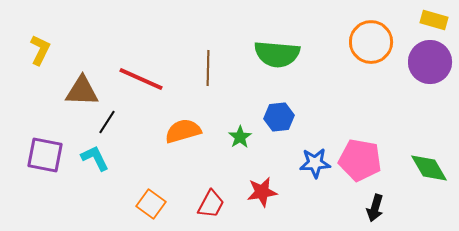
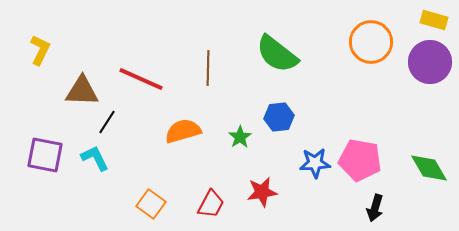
green semicircle: rotated 33 degrees clockwise
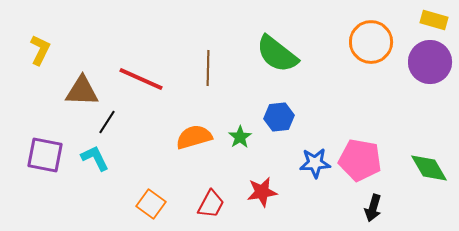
orange semicircle: moved 11 px right, 6 px down
black arrow: moved 2 px left
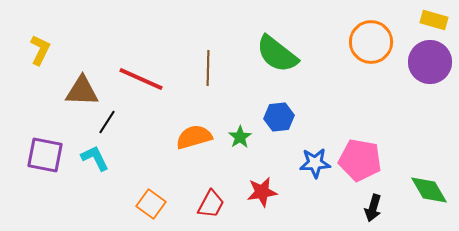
green diamond: moved 22 px down
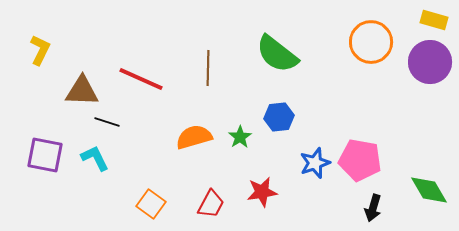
black line: rotated 75 degrees clockwise
blue star: rotated 16 degrees counterclockwise
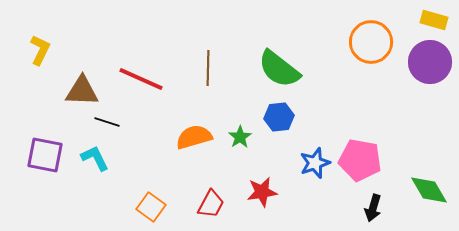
green semicircle: moved 2 px right, 15 px down
orange square: moved 3 px down
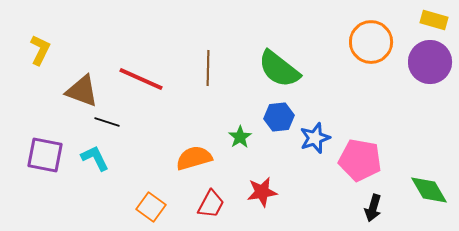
brown triangle: rotated 18 degrees clockwise
orange semicircle: moved 21 px down
blue star: moved 25 px up
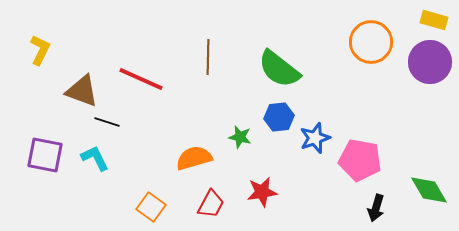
brown line: moved 11 px up
green star: rotated 25 degrees counterclockwise
black arrow: moved 3 px right
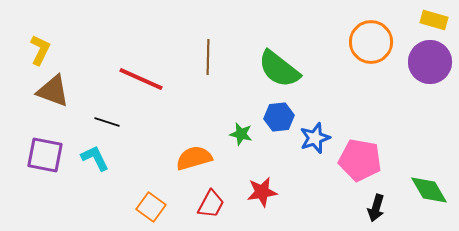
brown triangle: moved 29 px left
green star: moved 1 px right, 3 px up
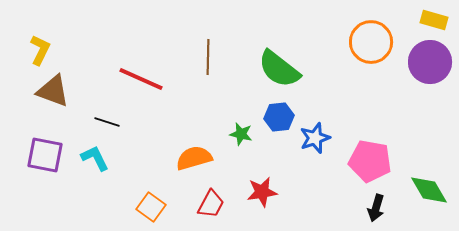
pink pentagon: moved 10 px right, 1 px down
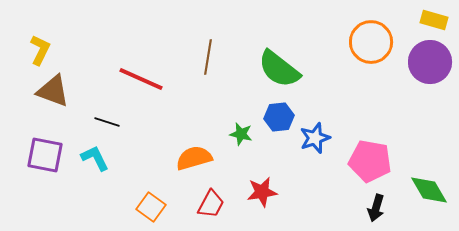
brown line: rotated 8 degrees clockwise
